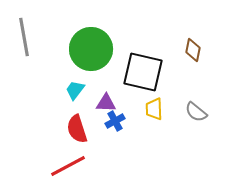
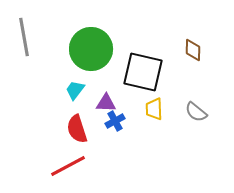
brown diamond: rotated 10 degrees counterclockwise
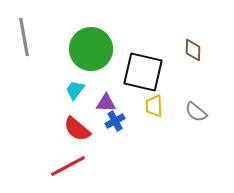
yellow trapezoid: moved 3 px up
red semicircle: rotated 32 degrees counterclockwise
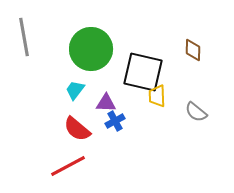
yellow trapezoid: moved 3 px right, 10 px up
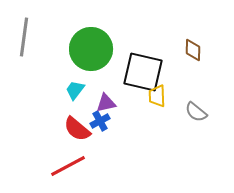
gray line: rotated 18 degrees clockwise
purple triangle: rotated 15 degrees counterclockwise
blue cross: moved 15 px left
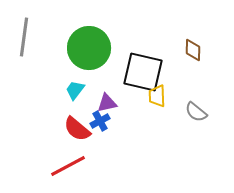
green circle: moved 2 px left, 1 px up
purple triangle: moved 1 px right
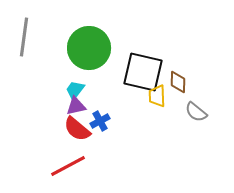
brown diamond: moved 15 px left, 32 px down
purple triangle: moved 31 px left, 3 px down
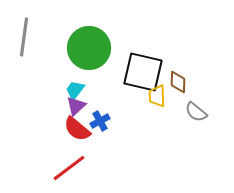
purple triangle: rotated 30 degrees counterclockwise
red line: moved 1 px right, 2 px down; rotated 9 degrees counterclockwise
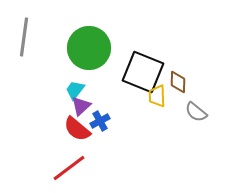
black square: rotated 9 degrees clockwise
purple triangle: moved 5 px right
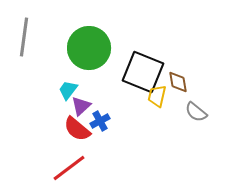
brown diamond: rotated 10 degrees counterclockwise
cyan trapezoid: moved 7 px left
yellow trapezoid: rotated 15 degrees clockwise
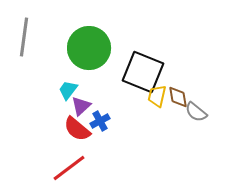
brown diamond: moved 15 px down
